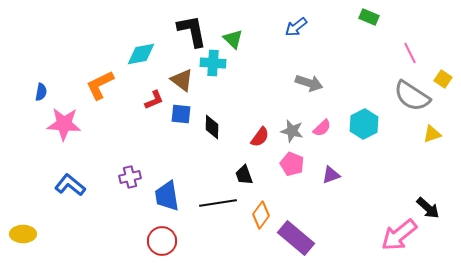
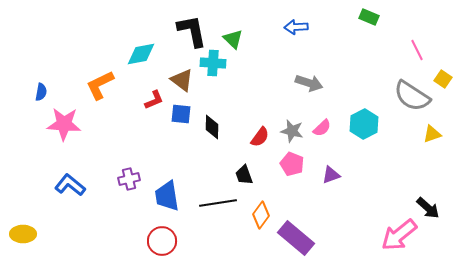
blue arrow: rotated 35 degrees clockwise
pink line: moved 7 px right, 3 px up
purple cross: moved 1 px left, 2 px down
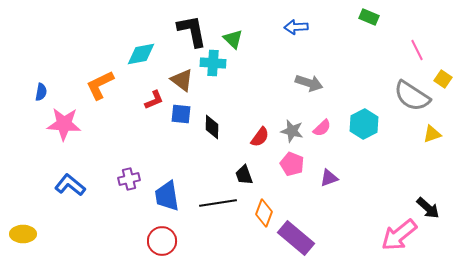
purple triangle: moved 2 px left, 3 px down
orange diamond: moved 3 px right, 2 px up; rotated 16 degrees counterclockwise
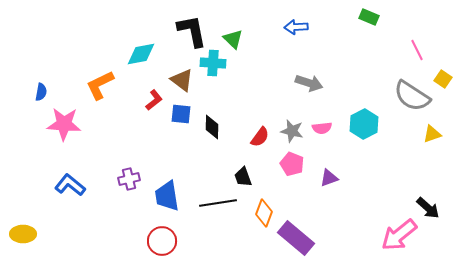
red L-shape: rotated 15 degrees counterclockwise
pink semicircle: rotated 36 degrees clockwise
black trapezoid: moved 1 px left, 2 px down
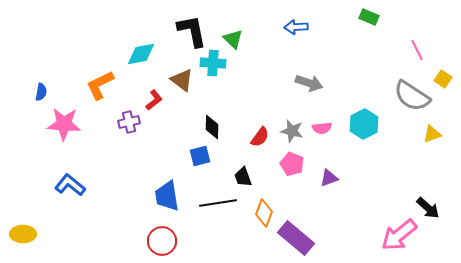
blue square: moved 19 px right, 42 px down; rotated 20 degrees counterclockwise
purple cross: moved 57 px up
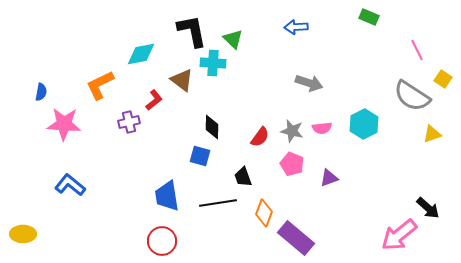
blue square: rotated 30 degrees clockwise
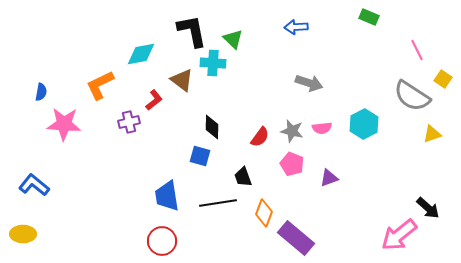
blue L-shape: moved 36 px left
